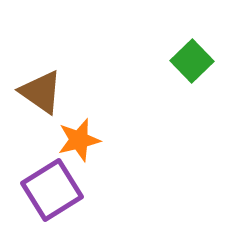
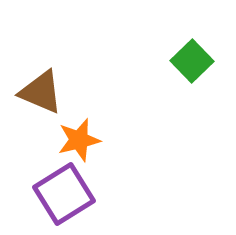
brown triangle: rotated 12 degrees counterclockwise
purple square: moved 12 px right, 4 px down
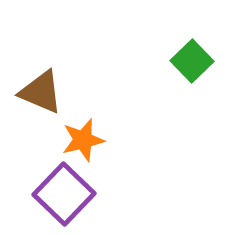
orange star: moved 4 px right
purple square: rotated 14 degrees counterclockwise
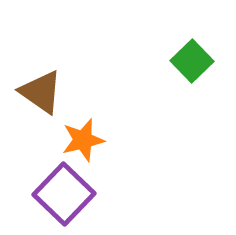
brown triangle: rotated 12 degrees clockwise
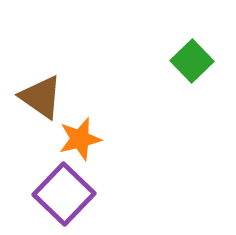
brown triangle: moved 5 px down
orange star: moved 3 px left, 1 px up
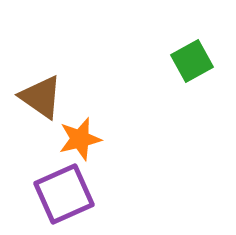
green square: rotated 15 degrees clockwise
purple square: rotated 22 degrees clockwise
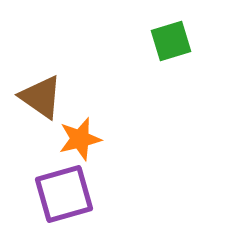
green square: moved 21 px left, 20 px up; rotated 12 degrees clockwise
purple square: rotated 8 degrees clockwise
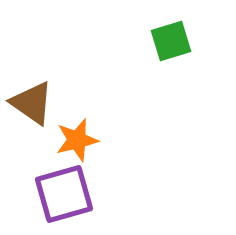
brown triangle: moved 9 px left, 6 px down
orange star: moved 3 px left, 1 px down
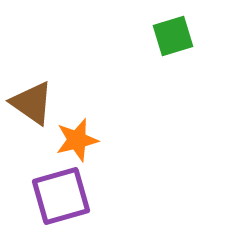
green square: moved 2 px right, 5 px up
purple square: moved 3 px left, 2 px down
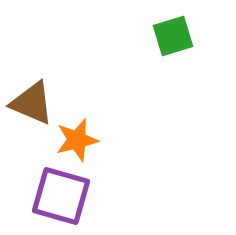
brown triangle: rotated 12 degrees counterclockwise
purple square: rotated 32 degrees clockwise
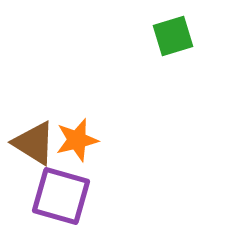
brown triangle: moved 2 px right, 40 px down; rotated 9 degrees clockwise
